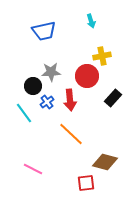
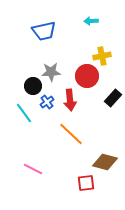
cyan arrow: rotated 104 degrees clockwise
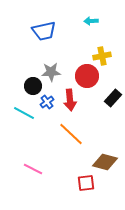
cyan line: rotated 25 degrees counterclockwise
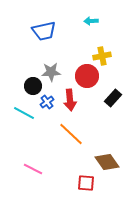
brown diamond: moved 2 px right; rotated 40 degrees clockwise
red square: rotated 12 degrees clockwise
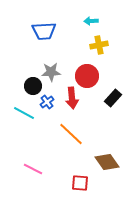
blue trapezoid: rotated 10 degrees clockwise
yellow cross: moved 3 px left, 11 px up
red arrow: moved 2 px right, 2 px up
red square: moved 6 px left
